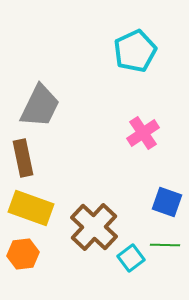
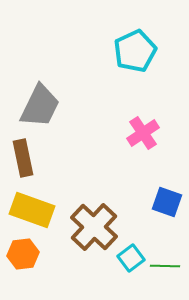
yellow rectangle: moved 1 px right, 2 px down
green line: moved 21 px down
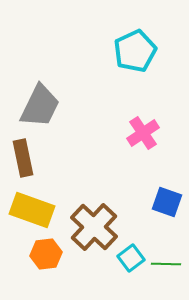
orange hexagon: moved 23 px right
green line: moved 1 px right, 2 px up
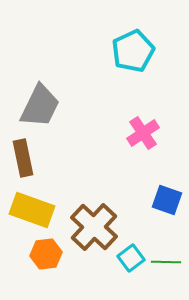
cyan pentagon: moved 2 px left
blue square: moved 2 px up
green line: moved 2 px up
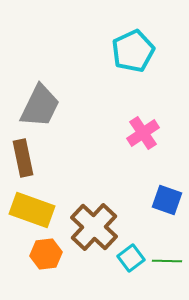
green line: moved 1 px right, 1 px up
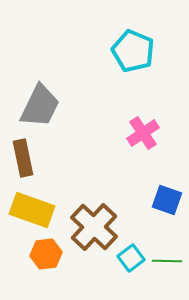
cyan pentagon: rotated 24 degrees counterclockwise
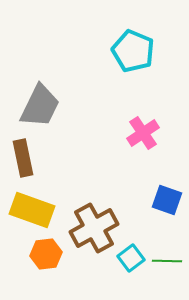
brown cross: moved 1 px down; rotated 18 degrees clockwise
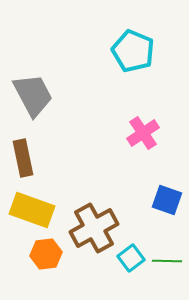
gray trapezoid: moved 7 px left, 11 px up; rotated 54 degrees counterclockwise
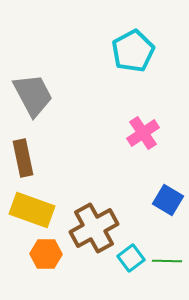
cyan pentagon: rotated 21 degrees clockwise
blue square: moved 1 px right; rotated 12 degrees clockwise
orange hexagon: rotated 8 degrees clockwise
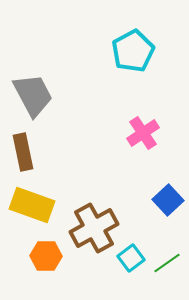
brown rectangle: moved 6 px up
blue square: rotated 16 degrees clockwise
yellow rectangle: moved 5 px up
orange hexagon: moved 2 px down
green line: moved 2 px down; rotated 36 degrees counterclockwise
